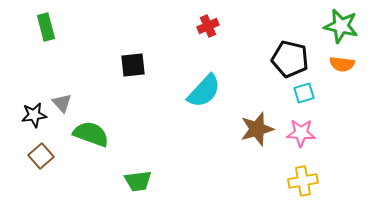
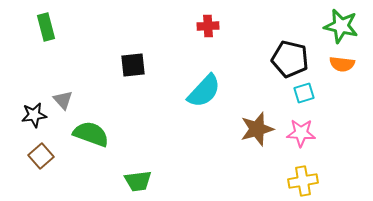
red cross: rotated 20 degrees clockwise
gray triangle: moved 1 px right, 3 px up
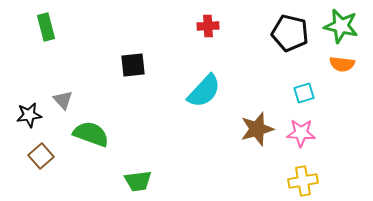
black pentagon: moved 26 px up
black star: moved 5 px left
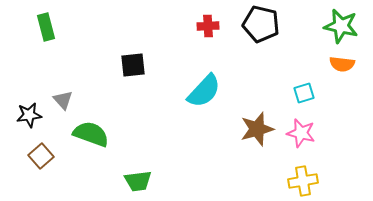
black pentagon: moved 29 px left, 9 px up
pink star: rotated 12 degrees clockwise
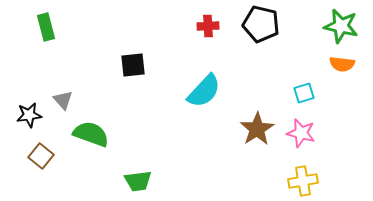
brown star: rotated 16 degrees counterclockwise
brown square: rotated 10 degrees counterclockwise
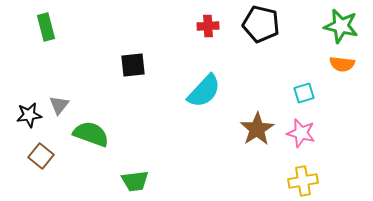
gray triangle: moved 4 px left, 5 px down; rotated 20 degrees clockwise
green trapezoid: moved 3 px left
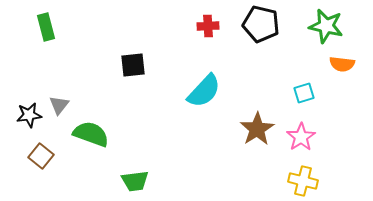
green star: moved 15 px left
pink star: moved 4 px down; rotated 24 degrees clockwise
yellow cross: rotated 24 degrees clockwise
